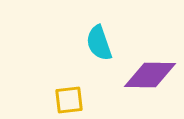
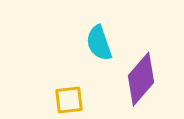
purple diamond: moved 9 px left, 4 px down; rotated 50 degrees counterclockwise
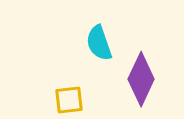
purple diamond: rotated 16 degrees counterclockwise
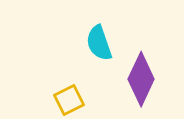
yellow square: rotated 20 degrees counterclockwise
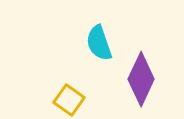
yellow square: rotated 28 degrees counterclockwise
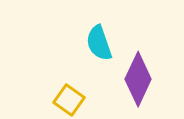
purple diamond: moved 3 px left
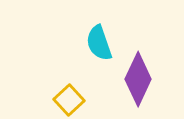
yellow square: rotated 12 degrees clockwise
